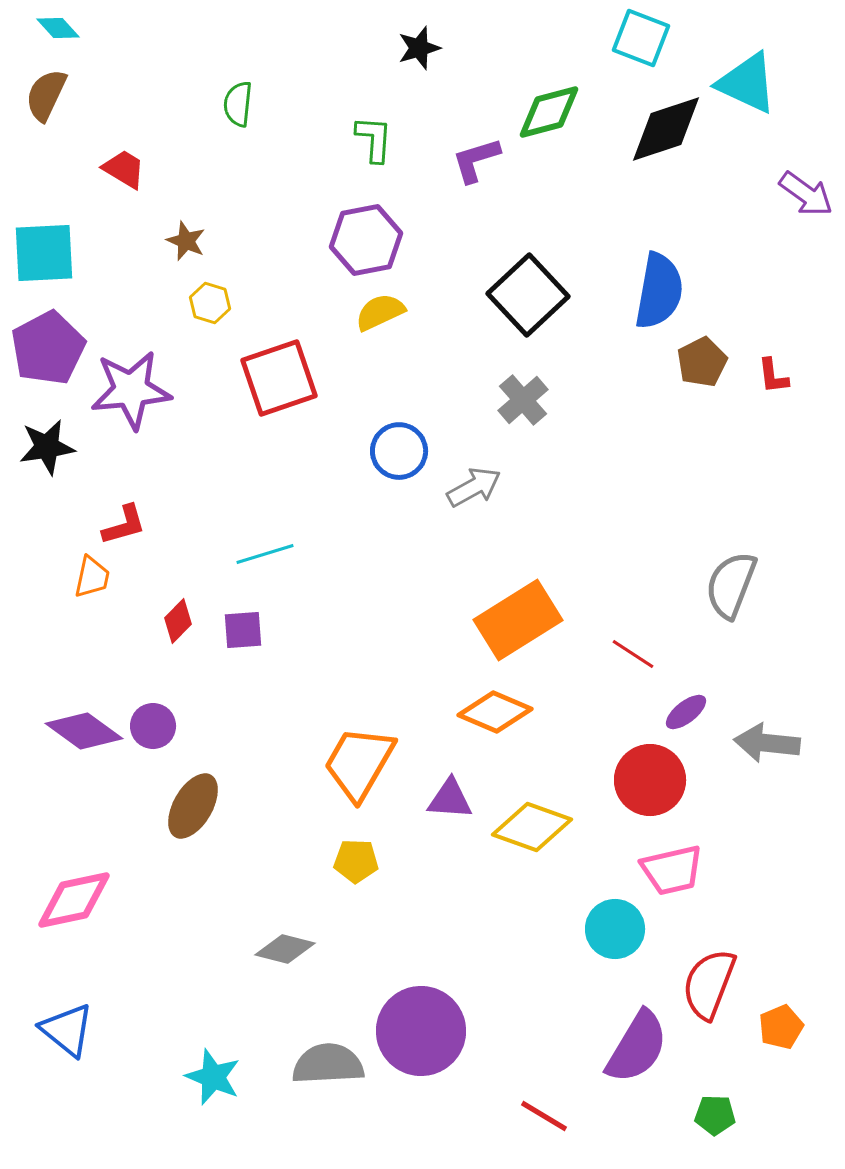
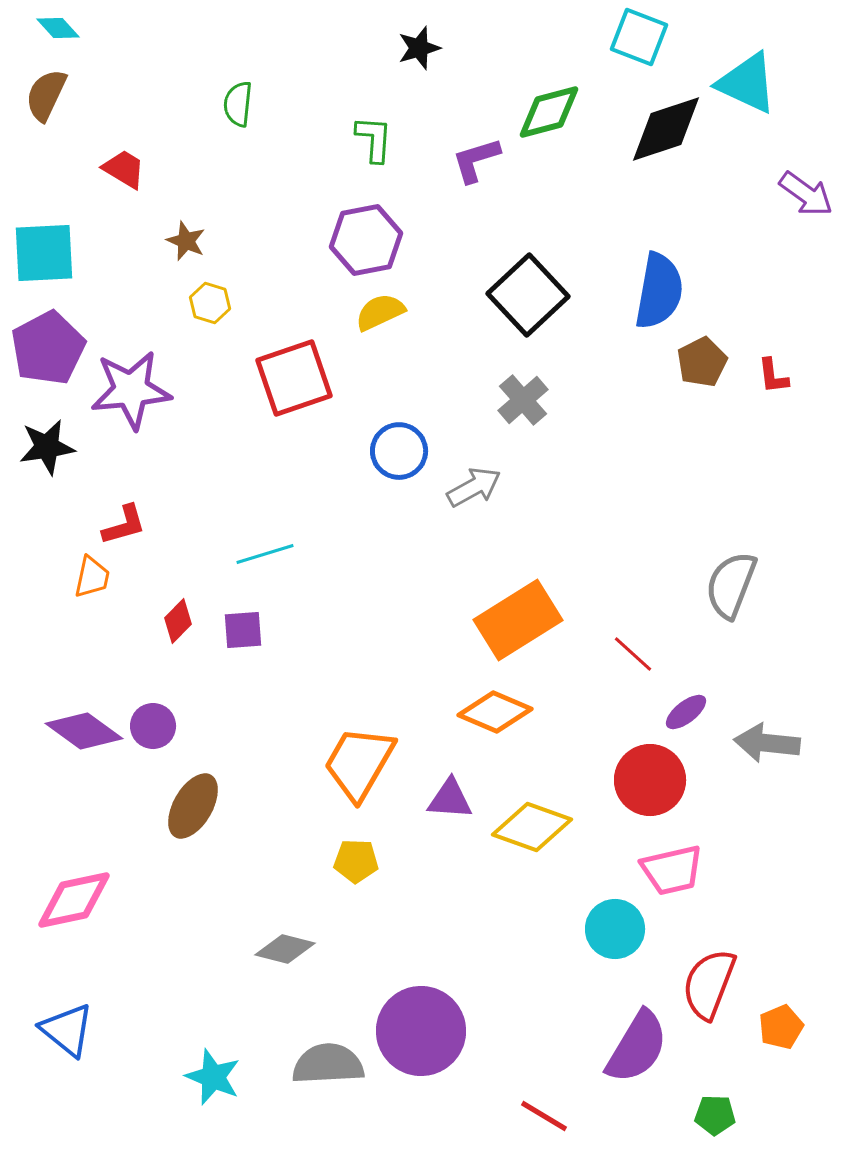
cyan square at (641, 38): moved 2 px left, 1 px up
red square at (279, 378): moved 15 px right
red line at (633, 654): rotated 9 degrees clockwise
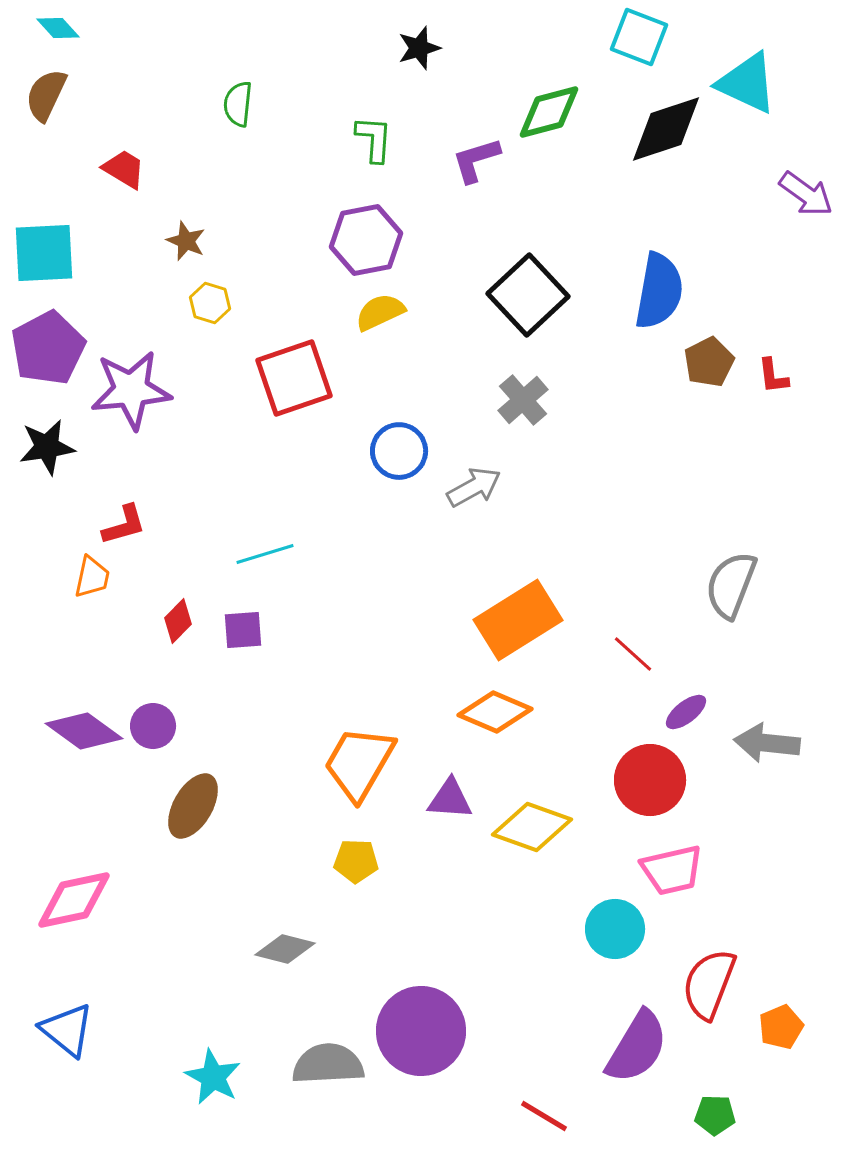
brown pentagon at (702, 362): moved 7 px right
cyan star at (213, 1077): rotated 6 degrees clockwise
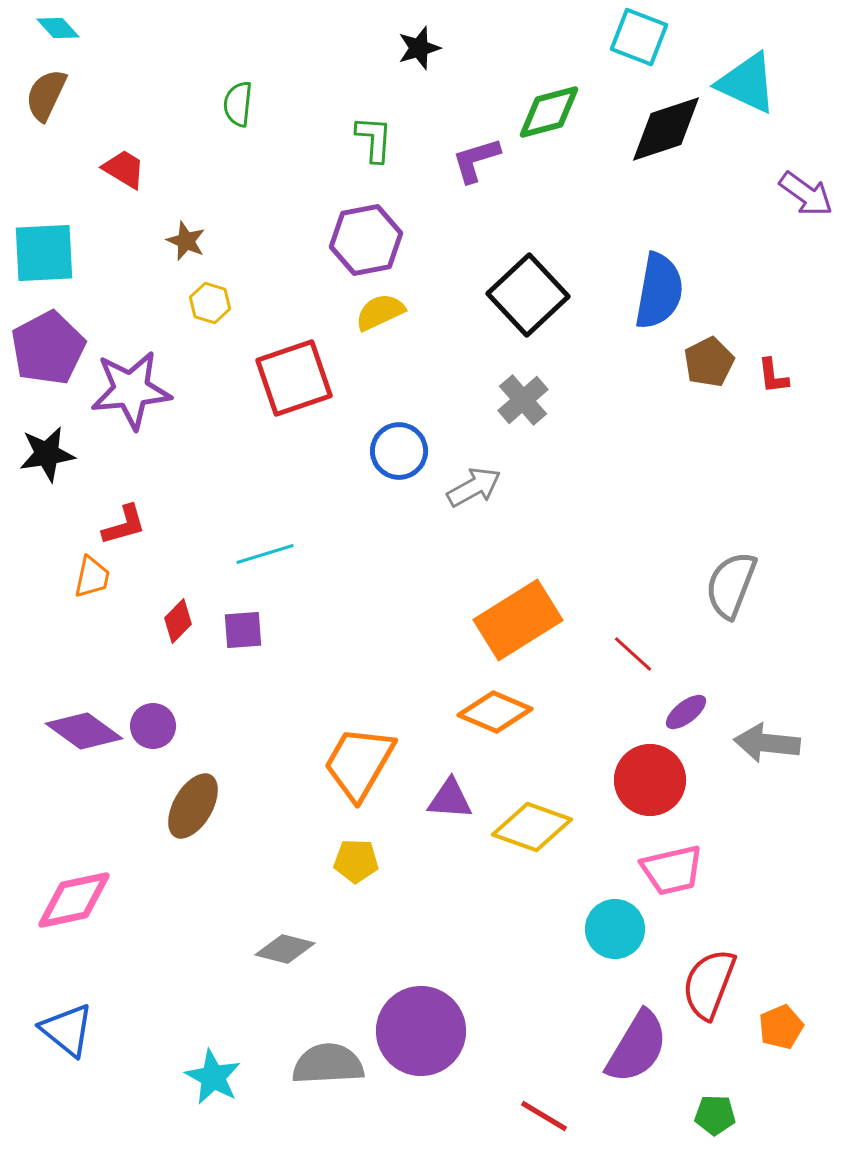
black star at (47, 447): moved 7 px down
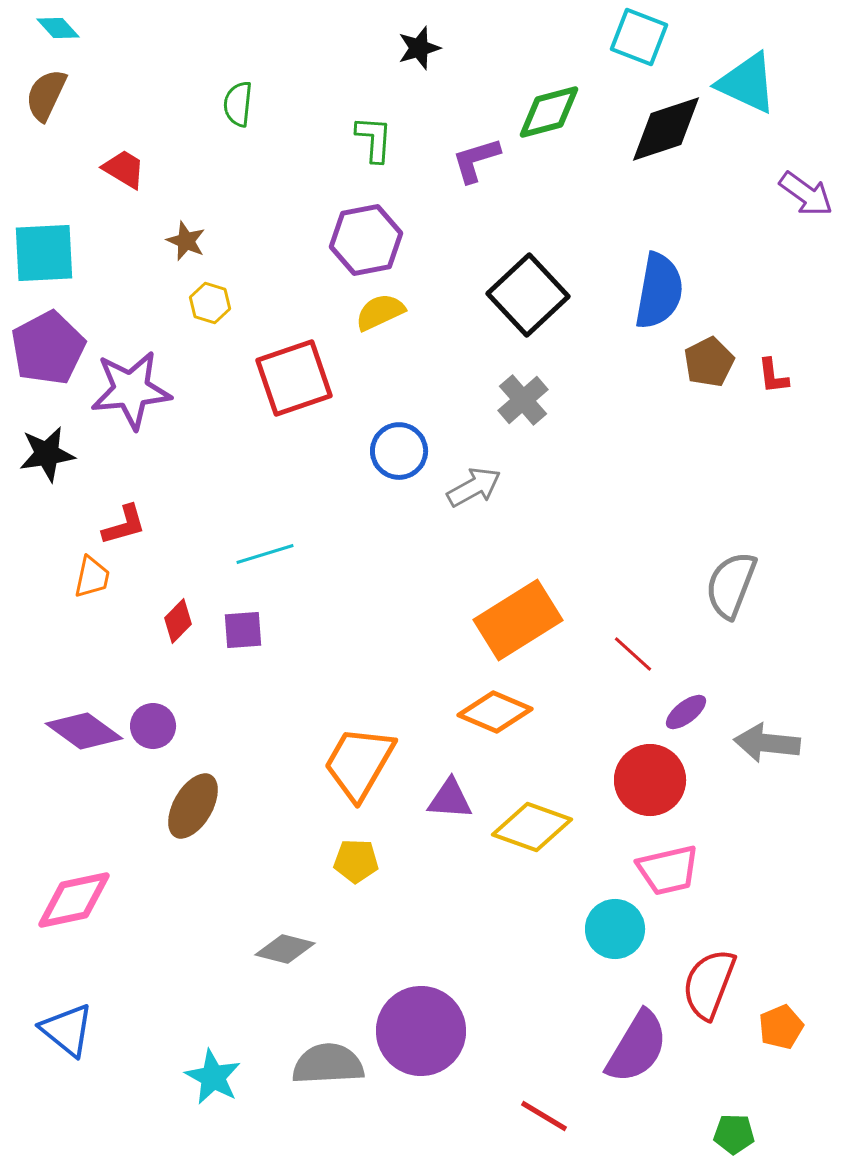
pink trapezoid at (672, 870): moved 4 px left
green pentagon at (715, 1115): moved 19 px right, 19 px down
